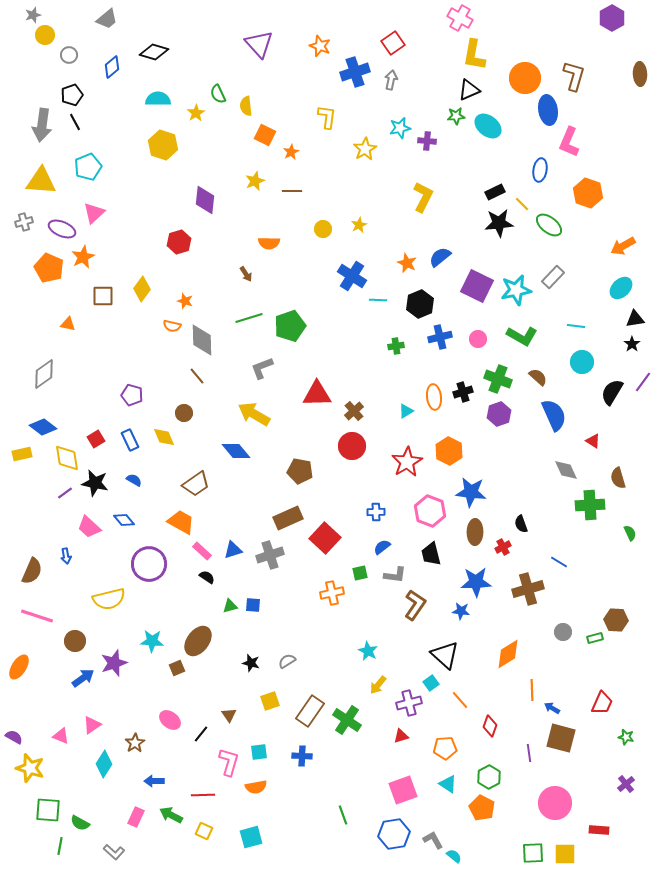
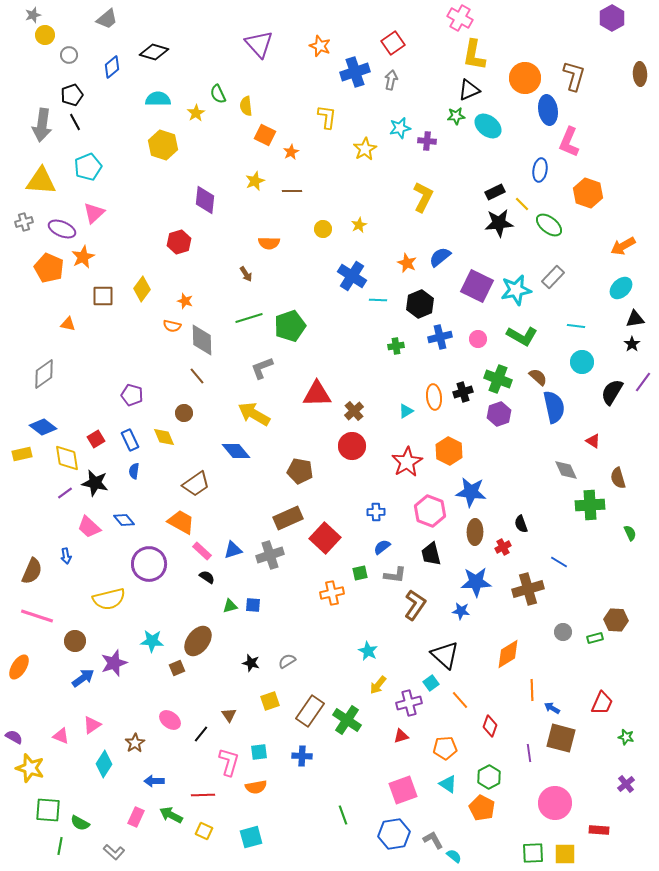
blue semicircle at (554, 415): moved 8 px up; rotated 12 degrees clockwise
blue semicircle at (134, 480): moved 9 px up; rotated 112 degrees counterclockwise
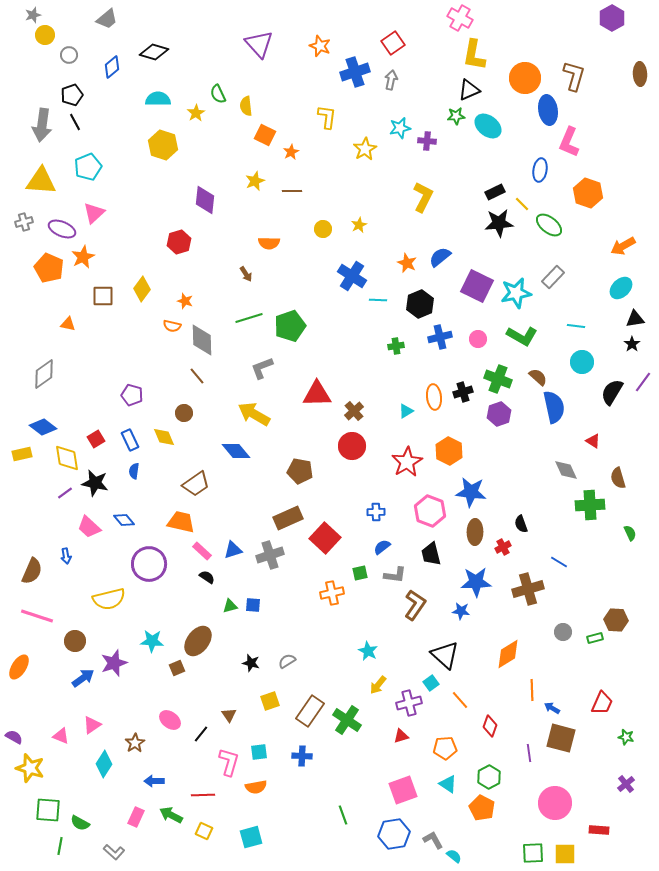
cyan star at (516, 290): moved 3 px down
orange trapezoid at (181, 522): rotated 16 degrees counterclockwise
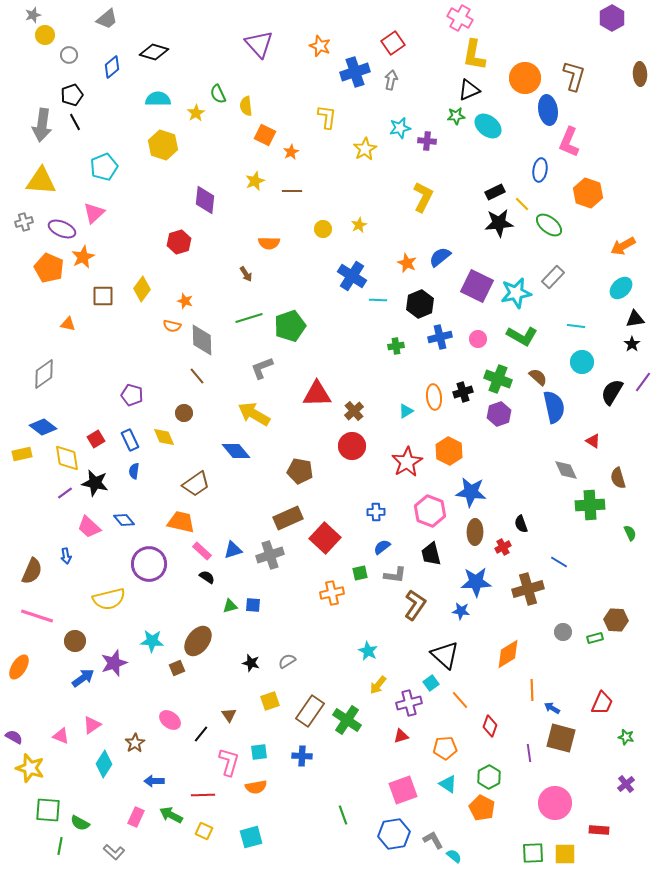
cyan pentagon at (88, 167): moved 16 px right
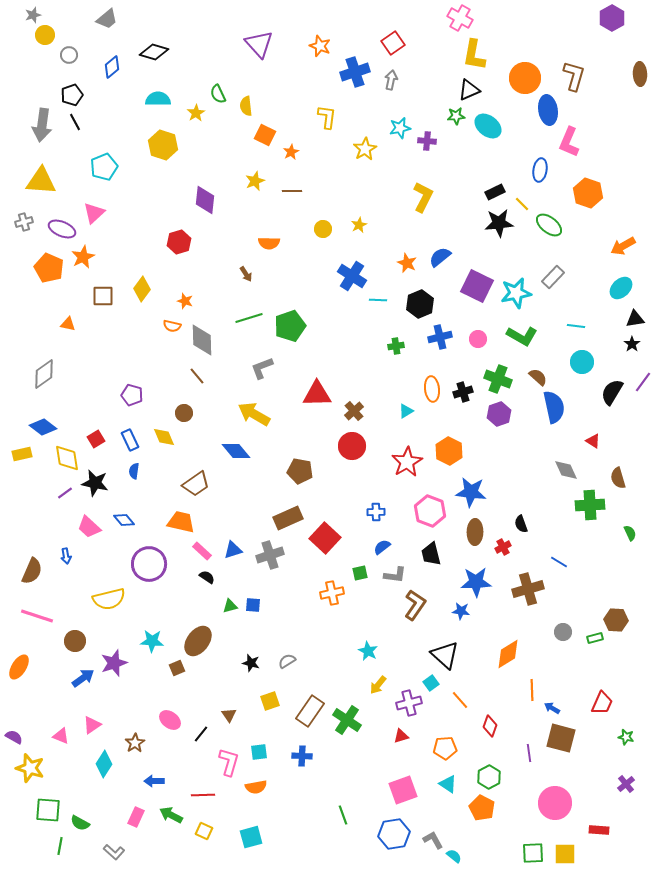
orange ellipse at (434, 397): moved 2 px left, 8 px up
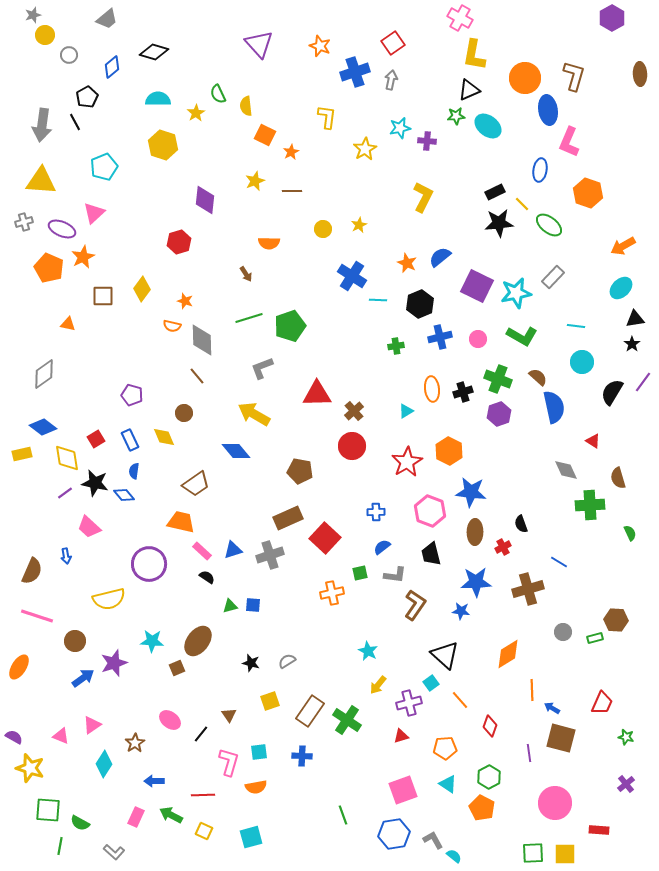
black pentagon at (72, 95): moved 15 px right, 2 px down; rotated 10 degrees counterclockwise
blue diamond at (124, 520): moved 25 px up
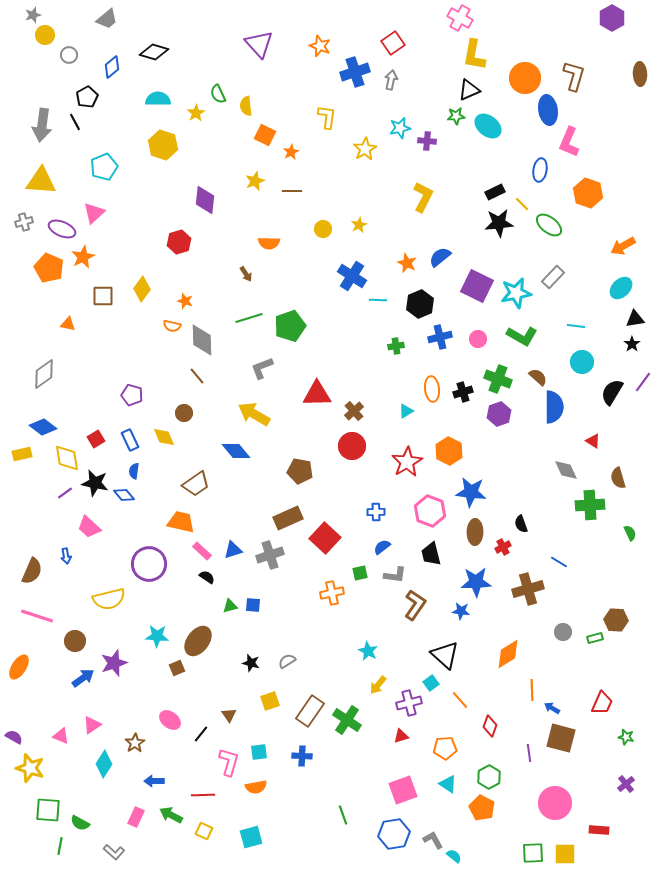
blue semicircle at (554, 407): rotated 12 degrees clockwise
cyan star at (152, 641): moved 5 px right, 5 px up
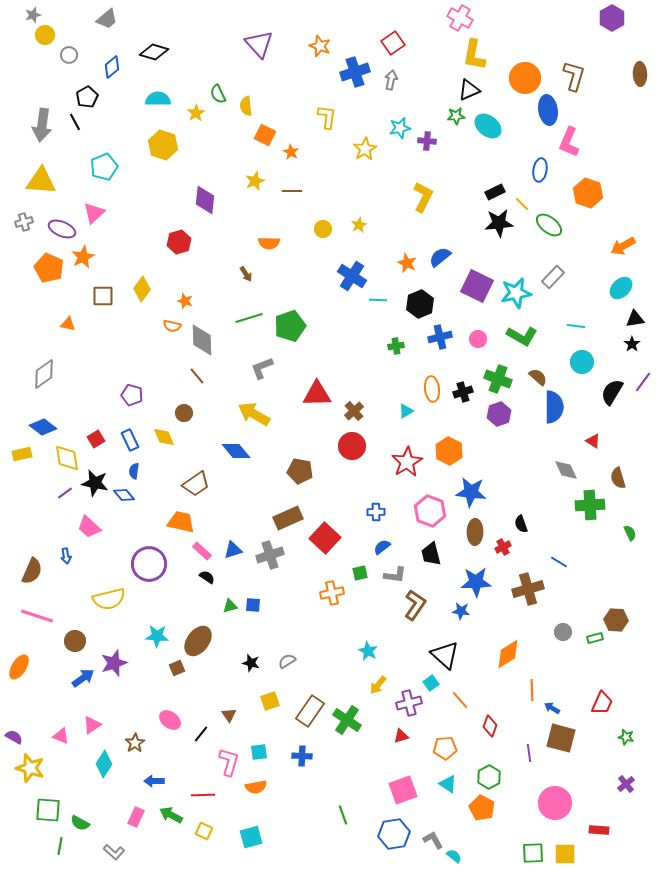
orange star at (291, 152): rotated 14 degrees counterclockwise
